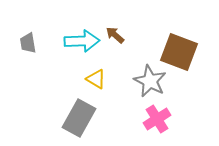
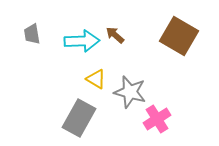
gray trapezoid: moved 4 px right, 9 px up
brown square: moved 16 px up; rotated 9 degrees clockwise
gray star: moved 20 px left, 11 px down; rotated 12 degrees counterclockwise
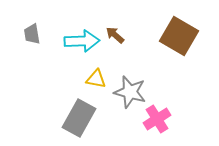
yellow triangle: rotated 20 degrees counterclockwise
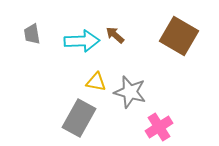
yellow triangle: moved 3 px down
pink cross: moved 2 px right, 8 px down
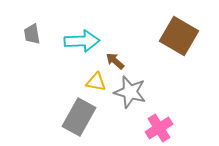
brown arrow: moved 26 px down
gray rectangle: moved 1 px up
pink cross: moved 1 px down
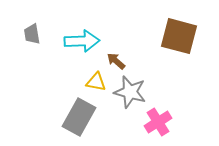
brown square: rotated 15 degrees counterclockwise
brown arrow: moved 1 px right
pink cross: moved 1 px left, 6 px up
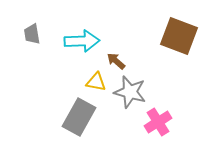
brown square: rotated 6 degrees clockwise
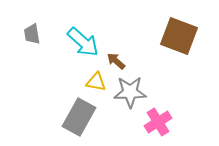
cyan arrow: moved 1 px right, 1 px down; rotated 44 degrees clockwise
gray star: rotated 16 degrees counterclockwise
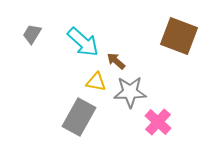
gray trapezoid: rotated 40 degrees clockwise
pink cross: rotated 16 degrees counterclockwise
